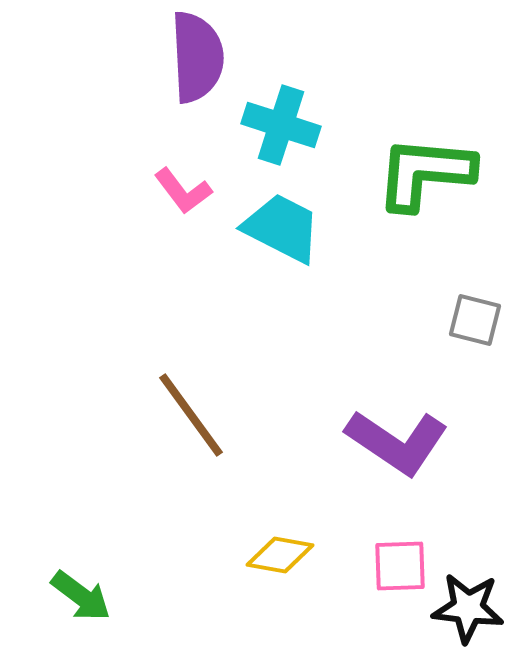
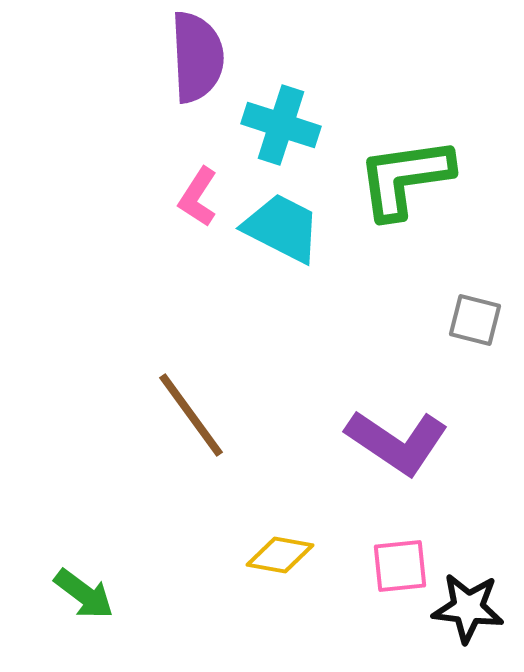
green L-shape: moved 20 px left, 5 px down; rotated 13 degrees counterclockwise
pink L-shape: moved 15 px right, 6 px down; rotated 70 degrees clockwise
pink square: rotated 4 degrees counterclockwise
green arrow: moved 3 px right, 2 px up
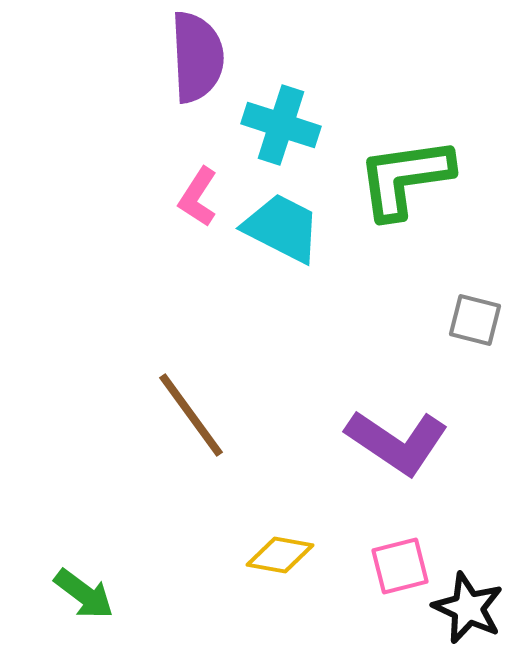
pink square: rotated 8 degrees counterclockwise
black star: rotated 18 degrees clockwise
